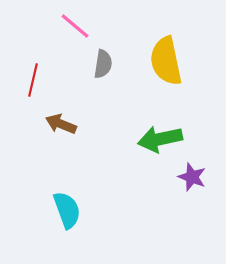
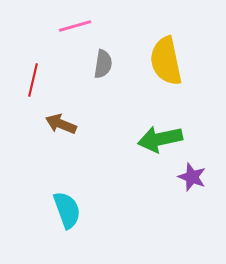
pink line: rotated 56 degrees counterclockwise
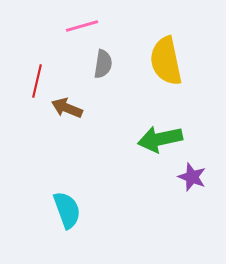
pink line: moved 7 px right
red line: moved 4 px right, 1 px down
brown arrow: moved 6 px right, 16 px up
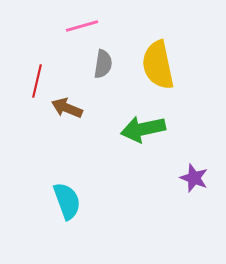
yellow semicircle: moved 8 px left, 4 px down
green arrow: moved 17 px left, 10 px up
purple star: moved 2 px right, 1 px down
cyan semicircle: moved 9 px up
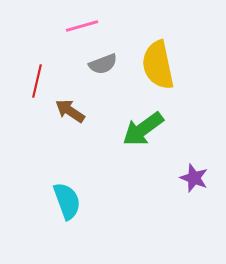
gray semicircle: rotated 60 degrees clockwise
brown arrow: moved 3 px right, 3 px down; rotated 12 degrees clockwise
green arrow: rotated 24 degrees counterclockwise
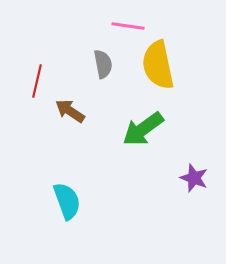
pink line: moved 46 px right; rotated 24 degrees clockwise
gray semicircle: rotated 80 degrees counterclockwise
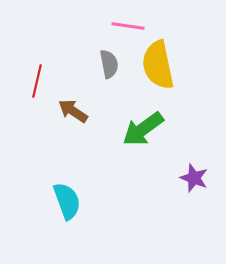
gray semicircle: moved 6 px right
brown arrow: moved 3 px right
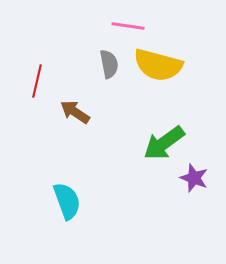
yellow semicircle: rotated 63 degrees counterclockwise
brown arrow: moved 2 px right, 1 px down
green arrow: moved 21 px right, 14 px down
